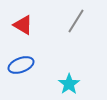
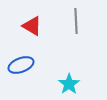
gray line: rotated 35 degrees counterclockwise
red triangle: moved 9 px right, 1 px down
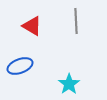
blue ellipse: moved 1 px left, 1 px down
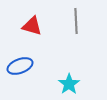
red triangle: rotated 15 degrees counterclockwise
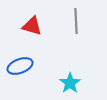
cyan star: moved 1 px right, 1 px up
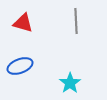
red triangle: moved 9 px left, 3 px up
